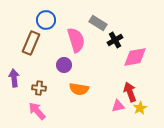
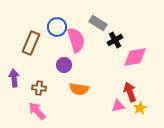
blue circle: moved 11 px right, 7 px down
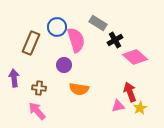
pink diamond: rotated 50 degrees clockwise
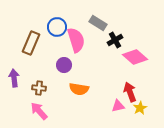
pink arrow: moved 2 px right
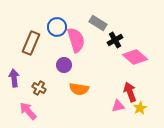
brown cross: rotated 24 degrees clockwise
pink arrow: moved 11 px left
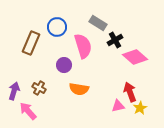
pink semicircle: moved 7 px right, 6 px down
purple arrow: moved 13 px down; rotated 24 degrees clockwise
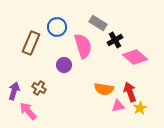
orange semicircle: moved 25 px right
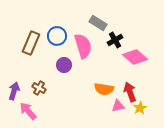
blue circle: moved 9 px down
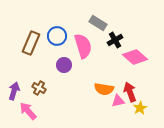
pink triangle: moved 5 px up
